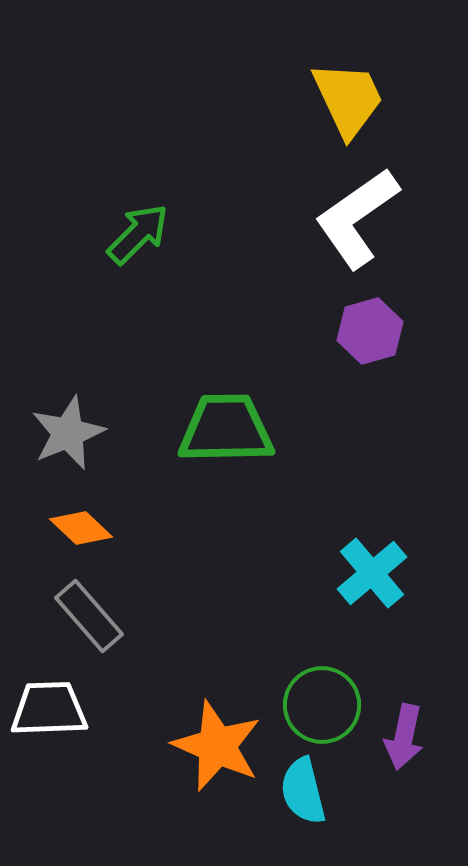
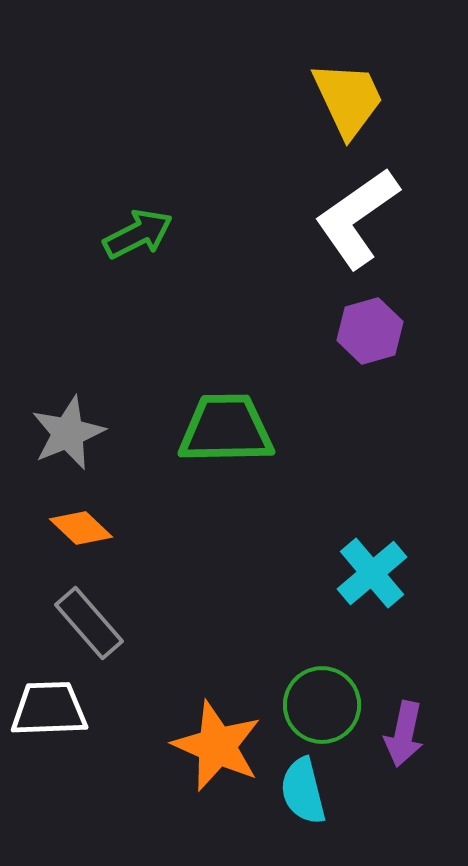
green arrow: rotated 18 degrees clockwise
gray rectangle: moved 7 px down
purple arrow: moved 3 px up
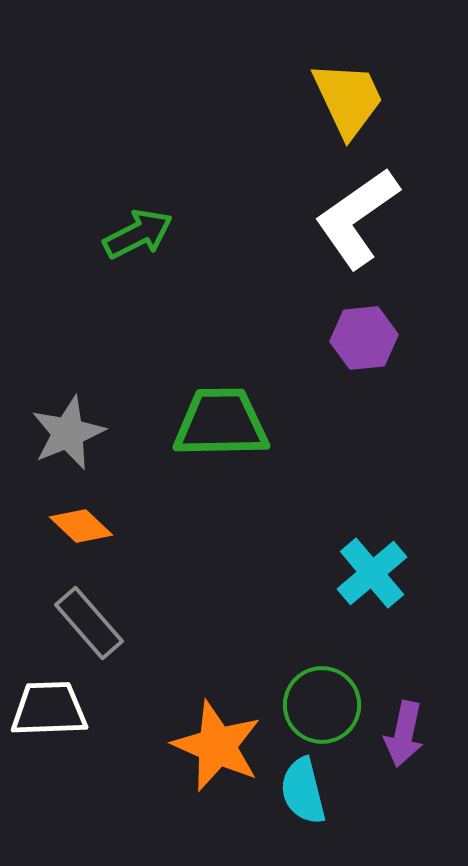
purple hexagon: moved 6 px left, 7 px down; rotated 10 degrees clockwise
green trapezoid: moved 5 px left, 6 px up
orange diamond: moved 2 px up
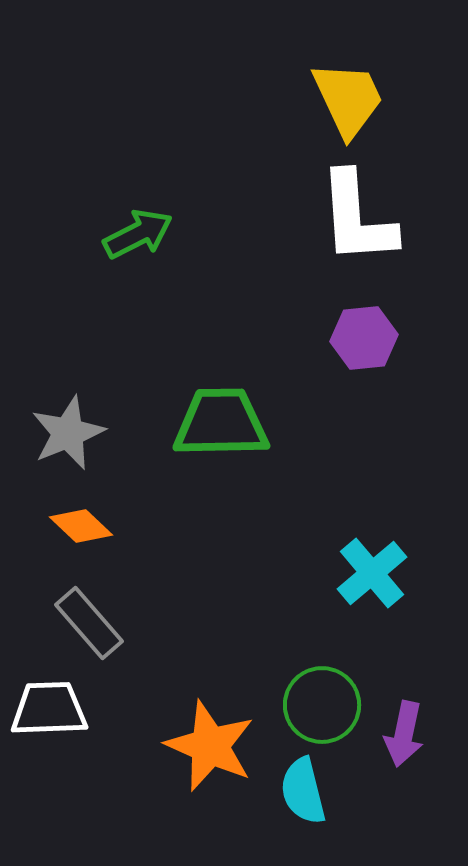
white L-shape: rotated 59 degrees counterclockwise
orange star: moved 7 px left
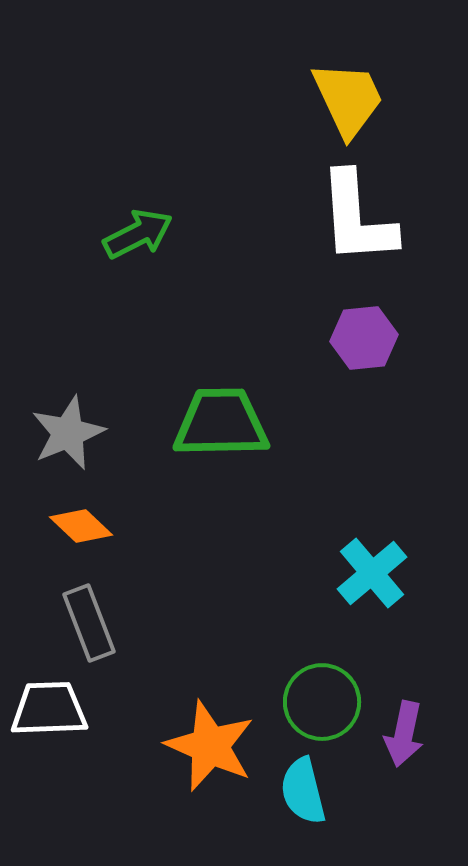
gray rectangle: rotated 20 degrees clockwise
green circle: moved 3 px up
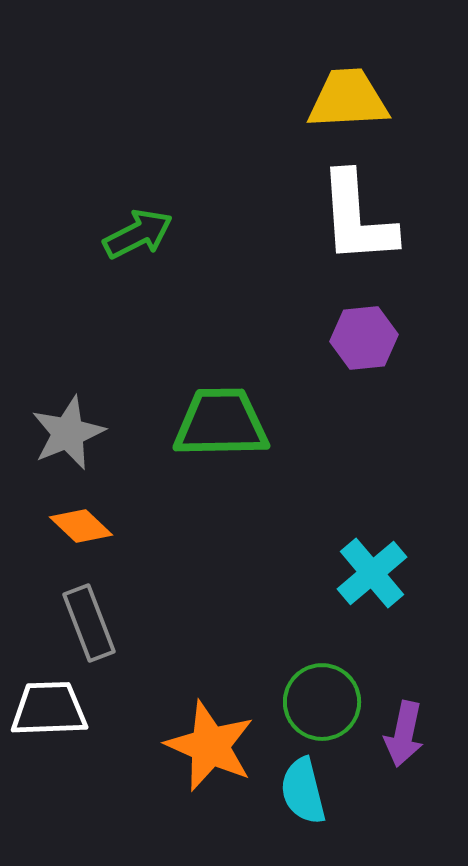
yellow trapezoid: rotated 68 degrees counterclockwise
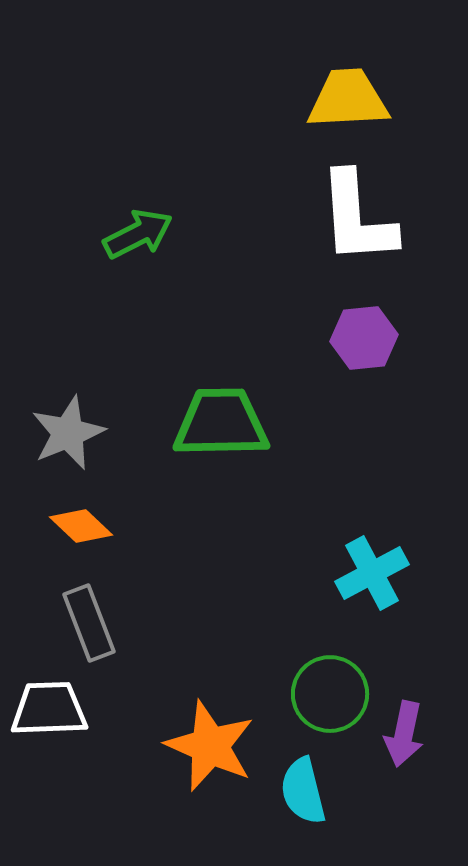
cyan cross: rotated 12 degrees clockwise
green circle: moved 8 px right, 8 px up
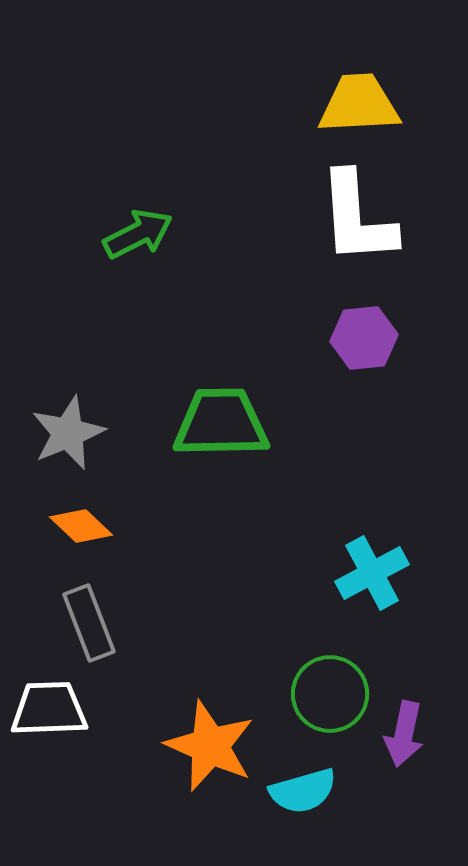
yellow trapezoid: moved 11 px right, 5 px down
cyan semicircle: rotated 92 degrees counterclockwise
